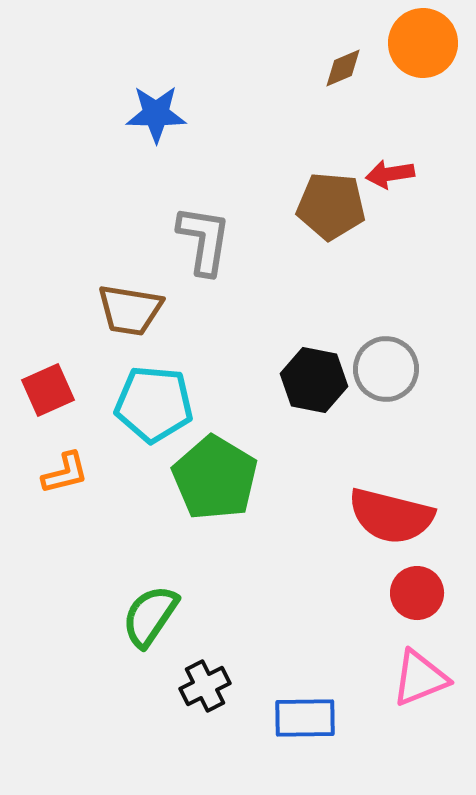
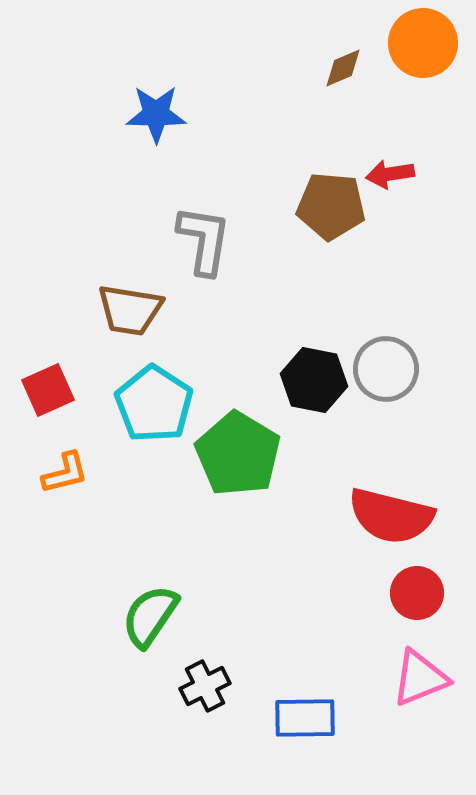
cyan pentagon: rotated 28 degrees clockwise
green pentagon: moved 23 px right, 24 px up
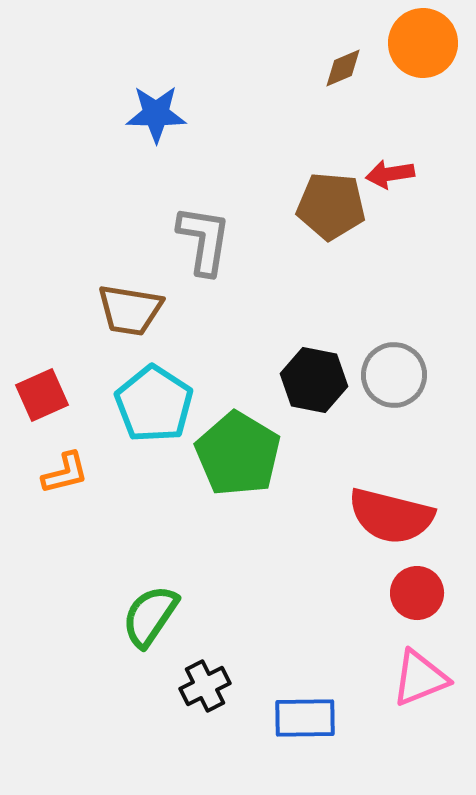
gray circle: moved 8 px right, 6 px down
red square: moved 6 px left, 5 px down
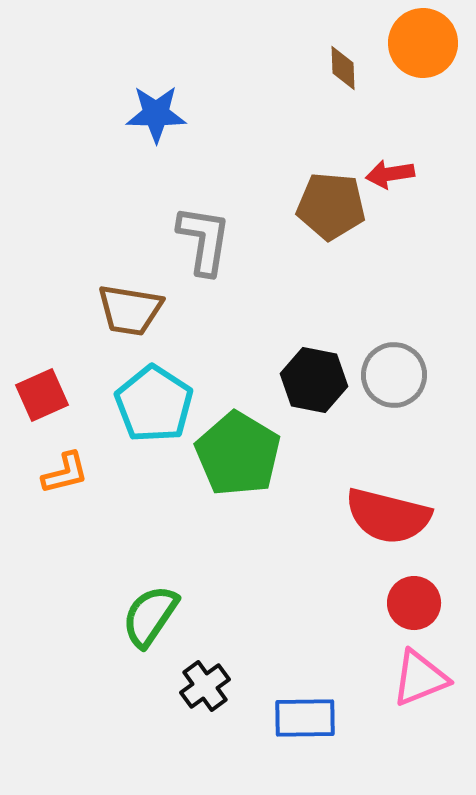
brown diamond: rotated 69 degrees counterclockwise
red semicircle: moved 3 px left
red circle: moved 3 px left, 10 px down
black cross: rotated 9 degrees counterclockwise
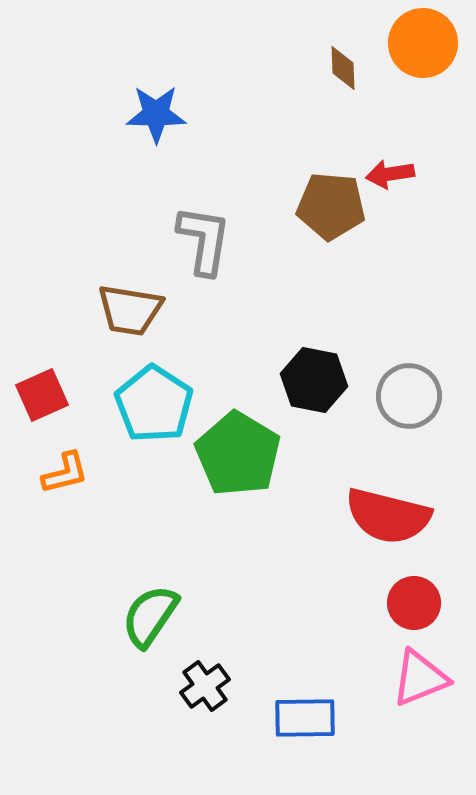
gray circle: moved 15 px right, 21 px down
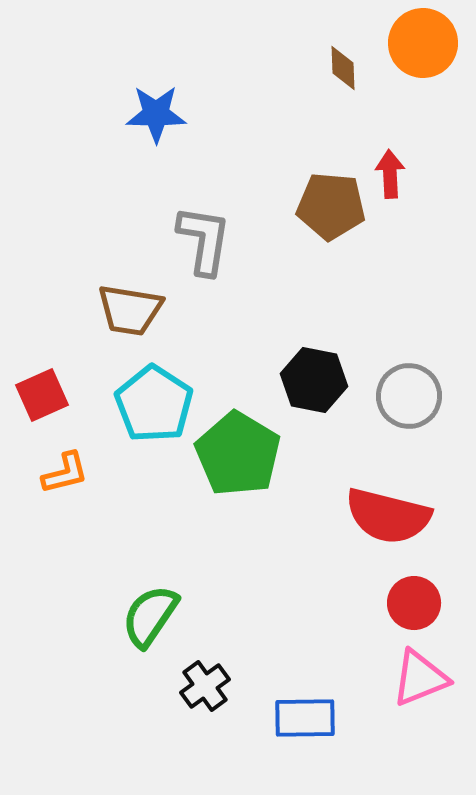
red arrow: rotated 96 degrees clockwise
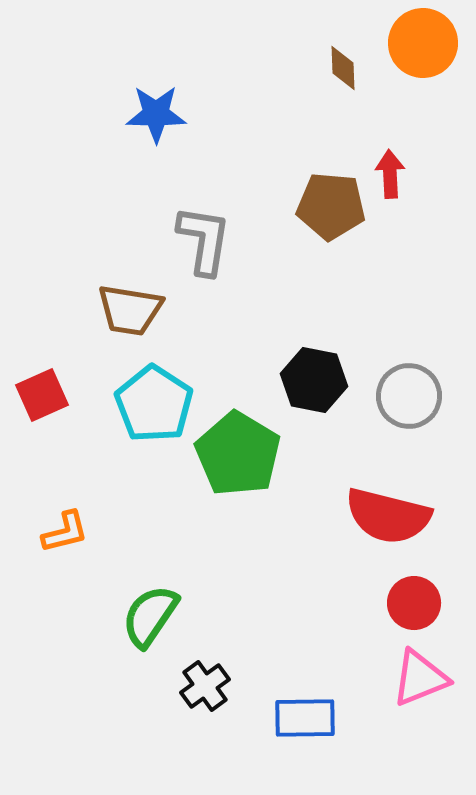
orange L-shape: moved 59 px down
